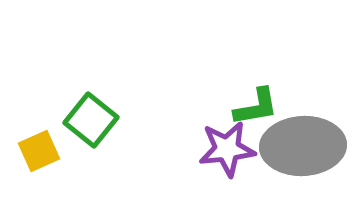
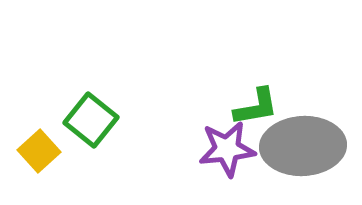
yellow square: rotated 18 degrees counterclockwise
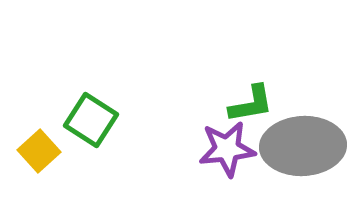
green L-shape: moved 5 px left, 3 px up
green square: rotated 6 degrees counterclockwise
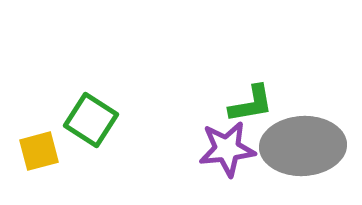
yellow square: rotated 27 degrees clockwise
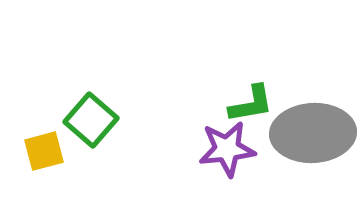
green square: rotated 8 degrees clockwise
gray ellipse: moved 10 px right, 13 px up
yellow square: moved 5 px right
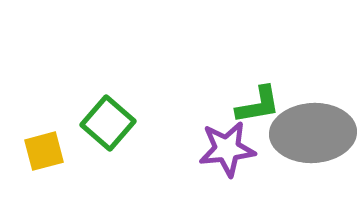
green L-shape: moved 7 px right, 1 px down
green square: moved 17 px right, 3 px down
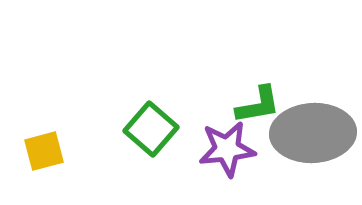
green square: moved 43 px right, 6 px down
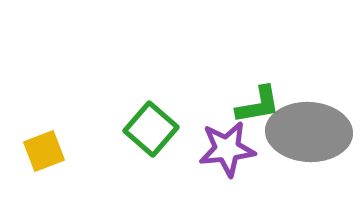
gray ellipse: moved 4 px left, 1 px up; rotated 6 degrees clockwise
yellow square: rotated 6 degrees counterclockwise
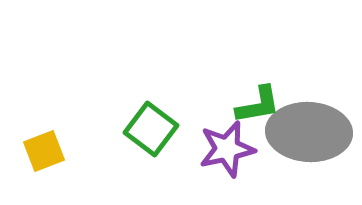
green square: rotated 4 degrees counterclockwise
purple star: rotated 6 degrees counterclockwise
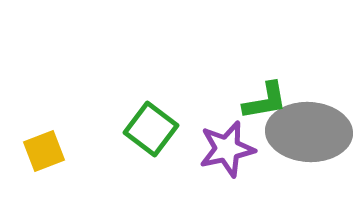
green L-shape: moved 7 px right, 4 px up
